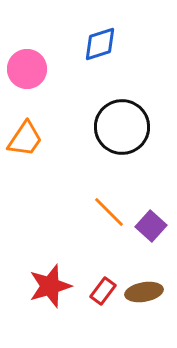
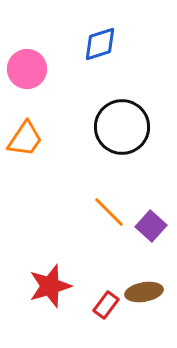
red rectangle: moved 3 px right, 14 px down
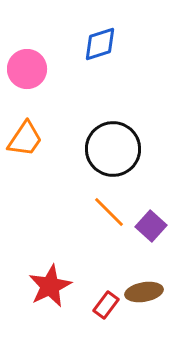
black circle: moved 9 px left, 22 px down
red star: rotated 9 degrees counterclockwise
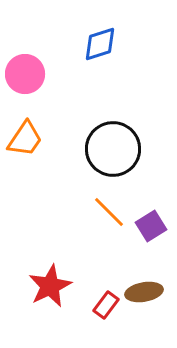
pink circle: moved 2 px left, 5 px down
purple square: rotated 16 degrees clockwise
